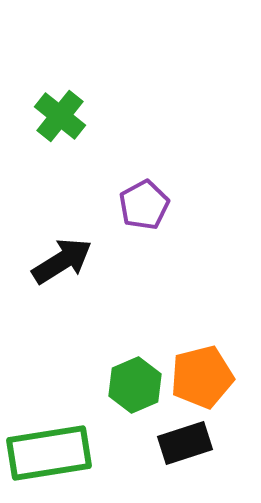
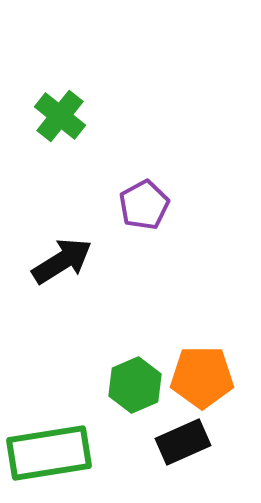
orange pentagon: rotated 14 degrees clockwise
black rectangle: moved 2 px left, 1 px up; rotated 6 degrees counterclockwise
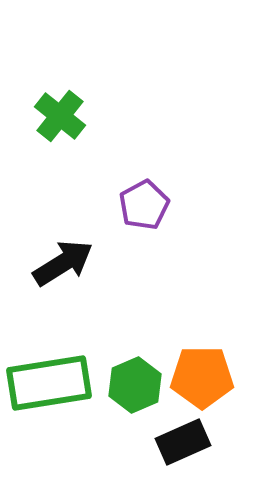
black arrow: moved 1 px right, 2 px down
green rectangle: moved 70 px up
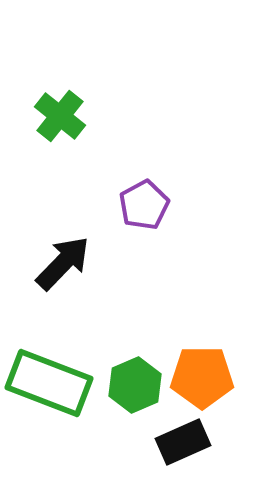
black arrow: rotated 14 degrees counterclockwise
green rectangle: rotated 30 degrees clockwise
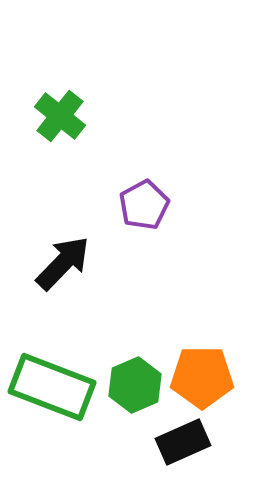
green rectangle: moved 3 px right, 4 px down
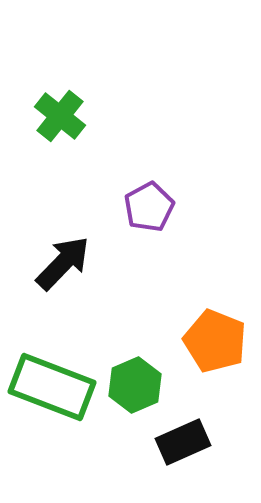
purple pentagon: moved 5 px right, 2 px down
orange pentagon: moved 13 px right, 36 px up; rotated 22 degrees clockwise
